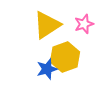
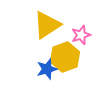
pink star: moved 3 px left, 11 px down
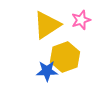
pink star: moved 15 px up
blue star: moved 2 px down; rotated 15 degrees clockwise
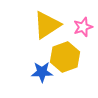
pink star: moved 2 px right, 7 px down
blue star: moved 5 px left, 1 px down
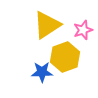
pink star: moved 3 px down
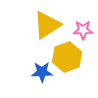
pink star: rotated 18 degrees clockwise
yellow hexagon: moved 2 px right
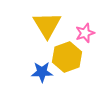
yellow triangle: rotated 28 degrees counterclockwise
pink star: moved 2 px right, 3 px down; rotated 18 degrees counterclockwise
